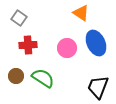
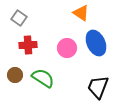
brown circle: moved 1 px left, 1 px up
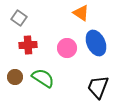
brown circle: moved 2 px down
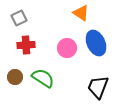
gray square: rotated 28 degrees clockwise
red cross: moved 2 px left
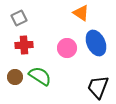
red cross: moved 2 px left
green semicircle: moved 3 px left, 2 px up
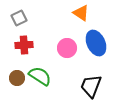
brown circle: moved 2 px right, 1 px down
black trapezoid: moved 7 px left, 1 px up
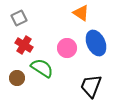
red cross: rotated 36 degrees clockwise
green semicircle: moved 2 px right, 8 px up
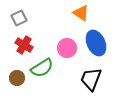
green semicircle: rotated 115 degrees clockwise
black trapezoid: moved 7 px up
